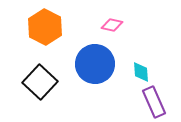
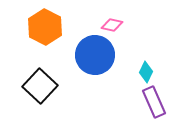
blue circle: moved 9 px up
cyan diamond: moved 5 px right; rotated 30 degrees clockwise
black square: moved 4 px down
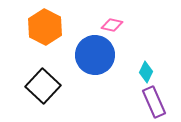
black square: moved 3 px right
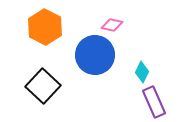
cyan diamond: moved 4 px left
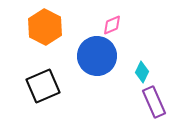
pink diamond: rotated 35 degrees counterclockwise
blue circle: moved 2 px right, 1 px down
black square: rotated 24 degrees clockwise
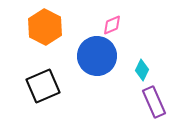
cyan diamond: moved 2 px up
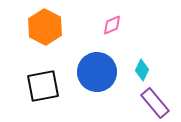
blue circle: moved 16 px down
black square: rotated 12 degrees clockwise
purple rectangle: moved 1 px right, 1 px down; rotated 16 degrees counterclockwise
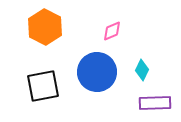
pink diamond: moved 6 px down
purple rectangle: rotated 52 degrees counterclockwise
